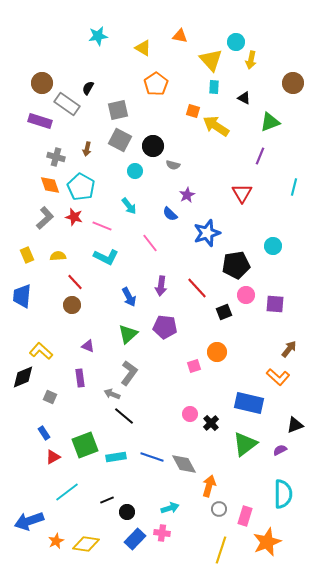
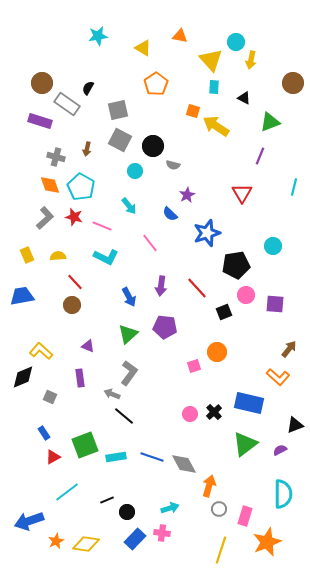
blue trapezoid at (22, 296): rotated 75 degrees clockwise
black cross at (211, 423): moved 3 px right, 11 px up
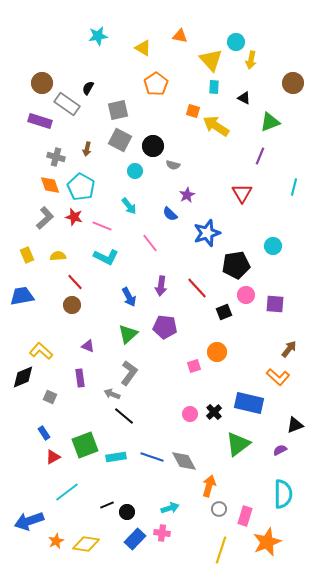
green triangle at (245, 444): moved 7 px left
gray diamond at (184, 464): moved 3 px up
black line at (107, 500): moved 5 px down
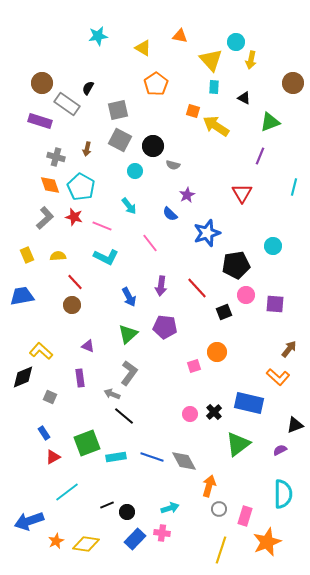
green square at (85, 445): moved 2 px right, 2 px up
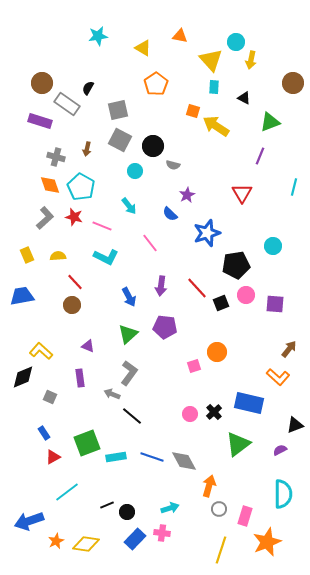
black square at (224, 312): moved 3 px left, 9 px up
black line at (124, 416): moved 8 px right
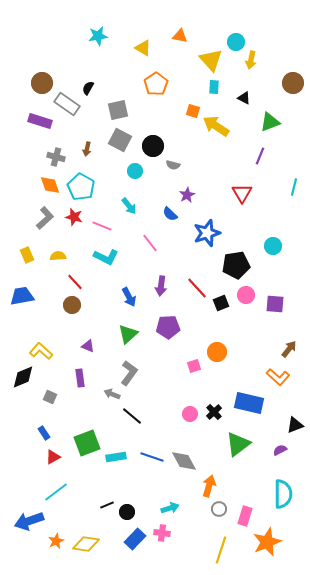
purple pentagon at (165, 327): moved 3 px right; rotated 10 degrees counterclockwise
cyan line at (67, 492): moved 11 px left
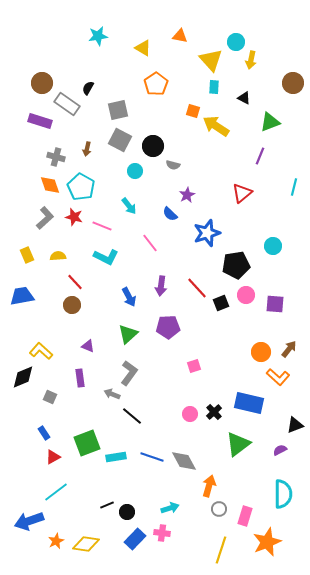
red triangle at (242, 193): rotated 20 degrees clockwise
orange circle at (217, 352): moved 44 px right
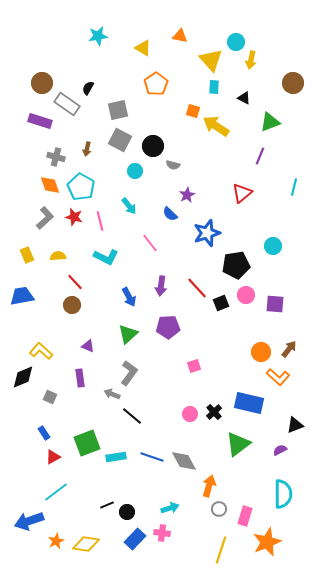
pink line at (102, 226): moved 2 px left, 5 px up; rotated 54 degrees clockwise
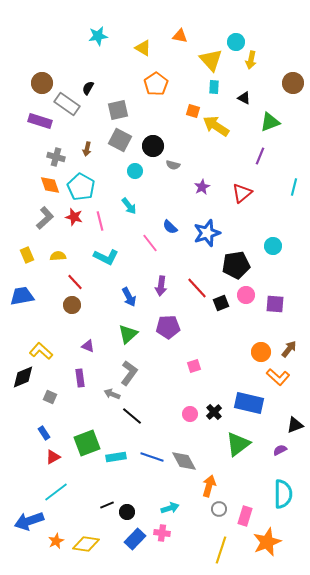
purple star at (187, 195): moved 15 px right, 8 px up
blue semicircle at (170, 214): moved 13 px down
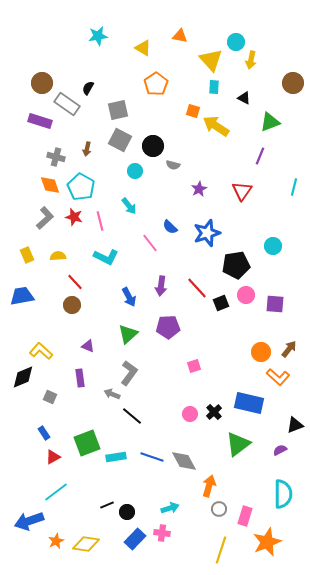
purple star at (202, 187): moved 3 px left, 2 px down
red triangle at (242, 193): moved 2 px up; rotated 15 degrees counterclockwise
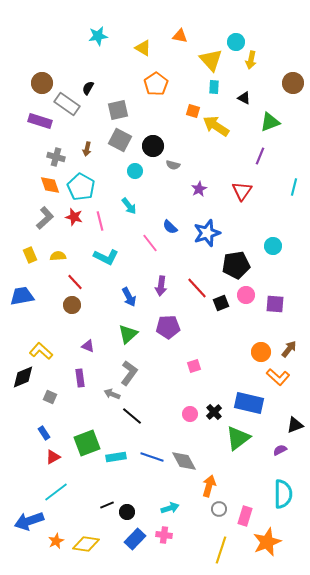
yellow rectangle at (27, 255): moved 3 px right
green triangle at (238, 444): moved 6 px up
pink cross at (162, 533): moved 2 px right, 2 px down
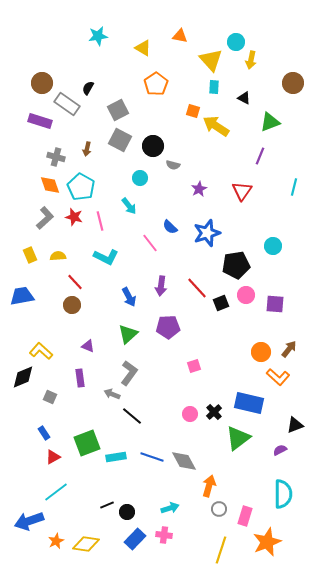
gray square at (118, 110): rotated 15 degrees counterclockwise
cyan circle at (135, 171): moved 5 px right, 7 px down
